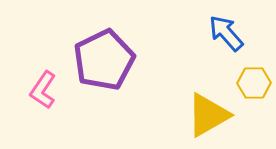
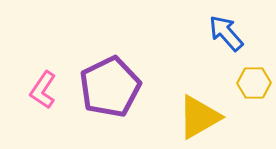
purple pentagon: moved 6 px right, 27 px down
yellow triangle: moved 9 px left, 2 px down
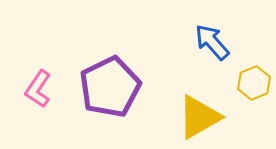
blue arrow: moved 14 px left, 9 px down
yellow hexagon: rotated 20 degrees counterclockwise
pink L-shape: moved 5 px left, 1 px up
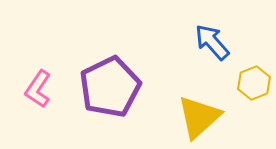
yellow triangle: rotated 12 degrees counterclockwise
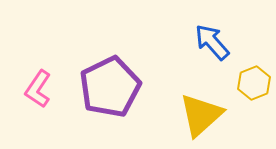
yellow triangle: moved 2 px right, 2 px up
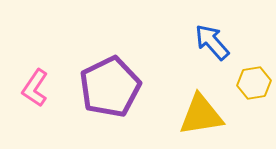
yellow hexagon: rotated 12 degrees clockwise
pink L-shape: moved 3 px left, 1 px up
yellow triangle: rotated 33 degrees clockwise
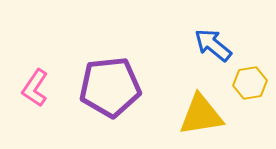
blue arrow: moved 1 px right, 3 px down; rotated 9 degrees counterclockwise
yellow hexagon: moved 4 px left
purple pentagon: rotated 20 degrees clockwise
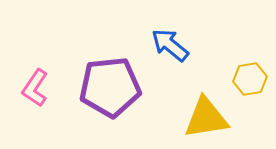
blue arrow: moved 43 px left
yellow hexagon: moved 4 px up
yellow triangle: moved 5 px right, 3 px down
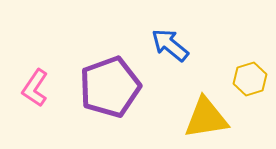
yellow hexagon: rotated 8 degrees counterclockwise
purple pentagon: rotated 14 degrees counterclockwise
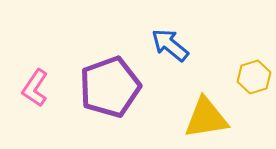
yellow hexagon: moved 4 px right, 2 px up
